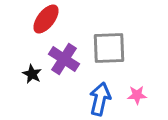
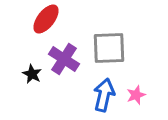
pink star: moved 1 px left; rotated 18 degrees counterclockwise
blue arrow: moved 4 px right, 4 px up
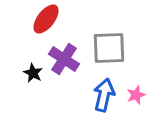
black star: moved 1 px right, 1 px up
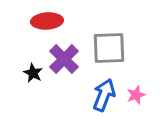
red ellipse: moved 1 px right, 2 px down; rotated 48 degrees clockwise
purple cross: rotated 12 degrees clockwise
blue arrow: rotated 8 degrees clockwise
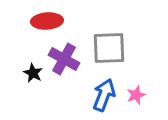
purple cross: rotated 16 degrees counterclockwise
